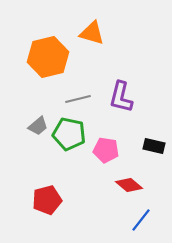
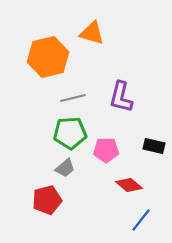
gray line: moved 5 px left, 1 px up
gray trapezoid: moved 27 px right, 42 px down
green pentagon: moved 1 px right, 1 px up; rotated 16 degrees counterclockwise
pink pentagon: rotated 10 degrees counterclockwise
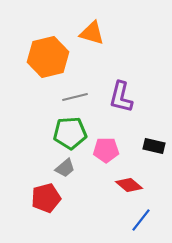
gray line: moved 2 px right, 1 px up
red pentagon: moved 1 px left, 2 px up
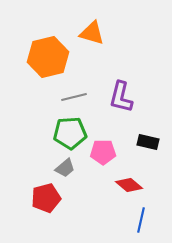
gray line: moved 1 px left
black rectangle: moved 6 px left, 4 px up
pink pentagon: moved 3 px left, 2 px down
blue line: rotated 25 degrees counterclockwise
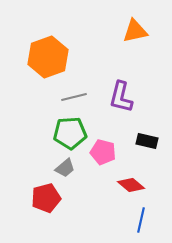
orange triangle: moved 43 px right, 2 px up; rotated 28 degrees counterclockwise
orange hexagon: rotated 6 degrees counterclockwise
black rectangle: moved 1 px left, 1 px up
pink pentagon: rotated 15 degrees clockwise
red diamond: moved 2 px right
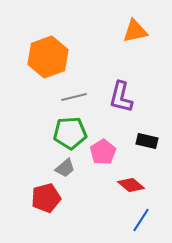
pink pentagon: rotated 25 degrees clockwise
blue line: rotated 20 degrees clockwise
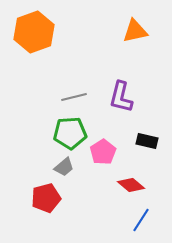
orange hexagon: moved 14 px left, 25 px up
gray trapezoid: moved 1 px left, 1 px up
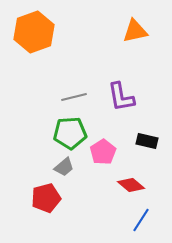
purple L-shape: rotated 24 degrees counterclockwise
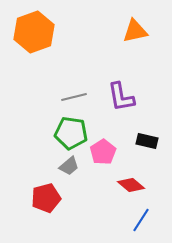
green pentagon: moved 1 px right; rotated 12 degrees clockwise
gray trapezoid: moved 5 px right, 1 px up
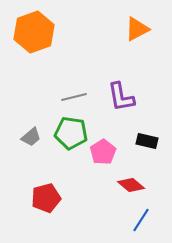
orange triangle: moved 2 px right, 2 px up; rotated 16 degrees counterclockwise
gray trapezoid: moved 38 px left, 29 px up
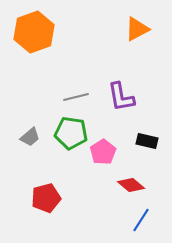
gray line: moved 2 px right
gray trapezoid: moved 1 px left
